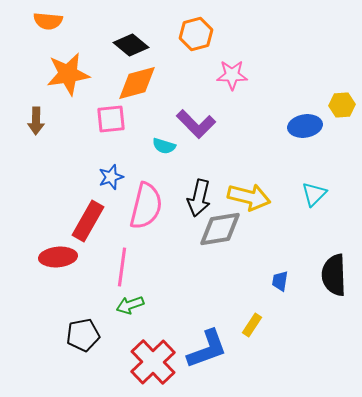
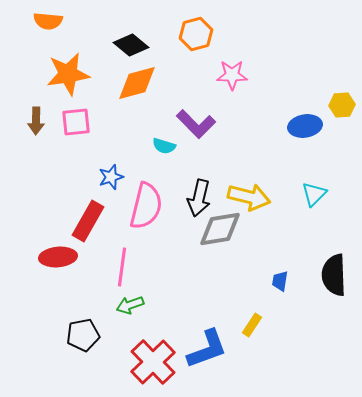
pink square: moved 35 px left, 3 px down
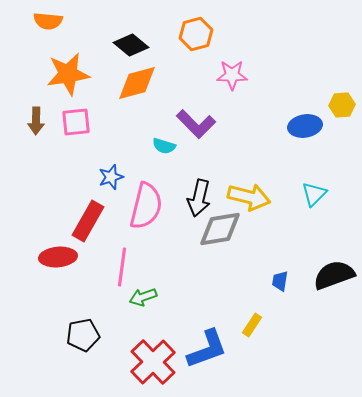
black semicircle: rotated 72 degrees clockwise
green arrow: moved 13 px right, 8 px up
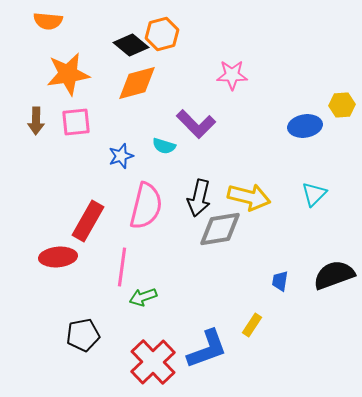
orange hexagon: moved 34 px left
blue star: moved 10 px right, 21 px up
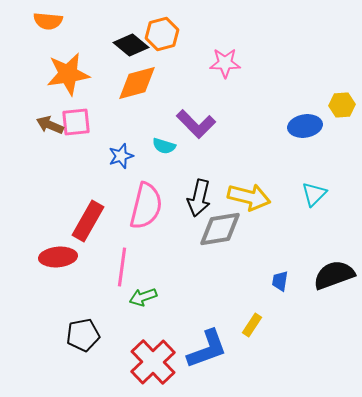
pink star: moved 7 px left, 12 px up
brown arrow: moved 14 px right, 4 px down; rotated 112 degrees clockwise
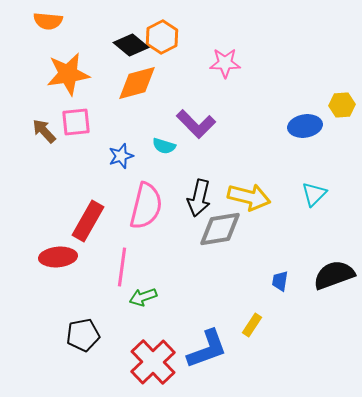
orange hexagon: moved 3 px down; rotated 12 degrees counterclockwise
brown arrow: moved 6 px left, 6 px down; rotated 24 degrees clockwise
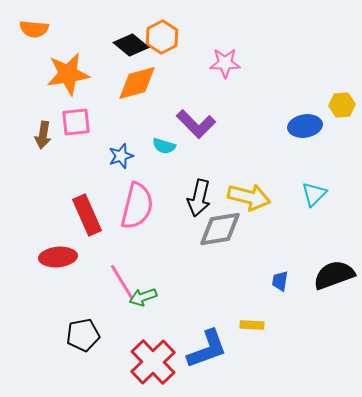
orange semicircle: moved 14 px left, 8 px down
brown arrow: moved 1 px left, 4 px down; rotated 128 degrees counterclockwise
pink semicircle: moved 9 px left
red rectangle: moved 1 px left, 6 px up; rotated 54 degrees counterclockwise
pink line: moved 15 px down; rotated 39 degrees counterclockwise
yellow rectangle: rotated 60 degrees clockwise
